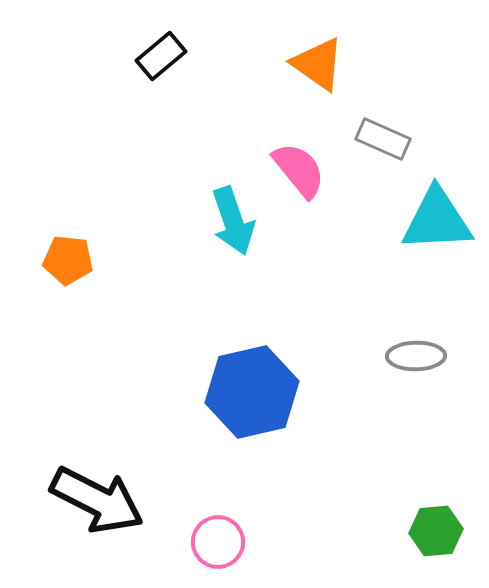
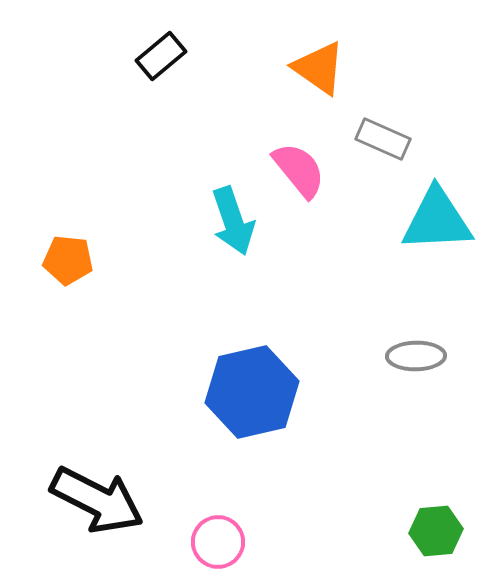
orange triangle: moved 1 px right, 4 px down
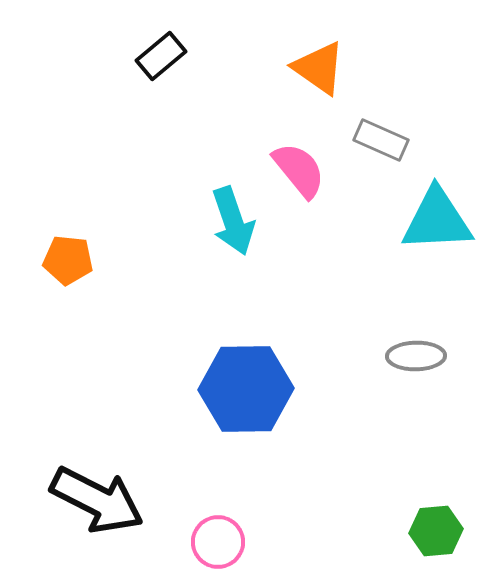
gray rectangle: moved 2 px left, 1 px down
blue hexagon: moved 6 px left, 3 px up; rotated 12 degrees clockwise
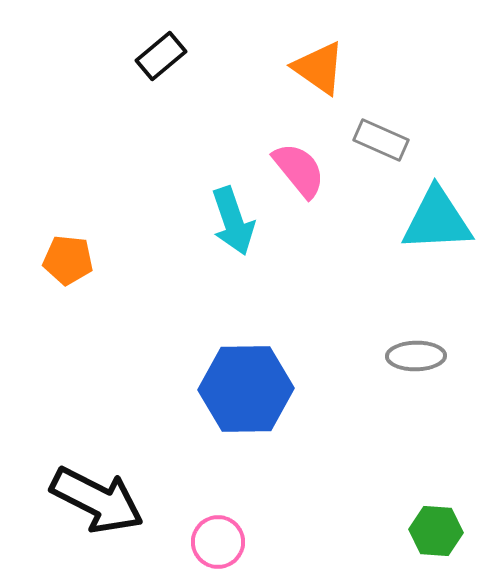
green hexagon: rotated 9 degrees clockwise
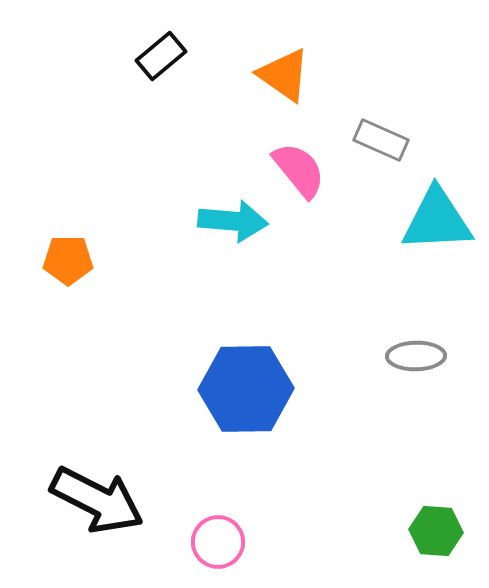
orange triangle: moved 35 px left, 7 px down
cyan arrow: rotated 66 degrees counterclockwise
orange pentagon: rotated 6 degrees counterclockwise
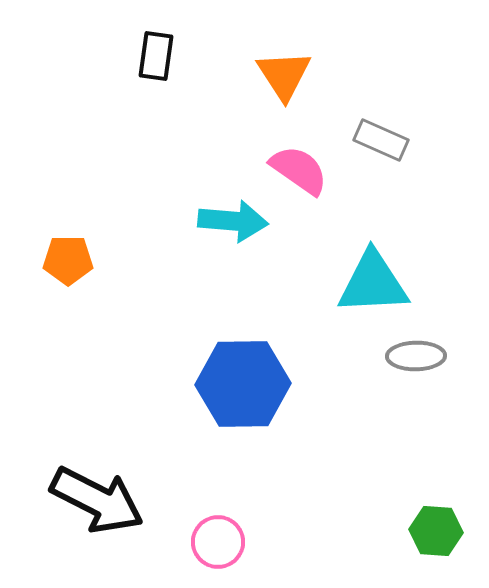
black rectangle: moved 5 px left; rotated 42 degrees counterclockwise
orange triangle: rotated 22 degrees clockwise
pink semicircle: rotated 16 degrees counterclockwise
cyan triangle: moved 64 px left, 63 px down
blue hexagon: moved 3 px left, 5 px up
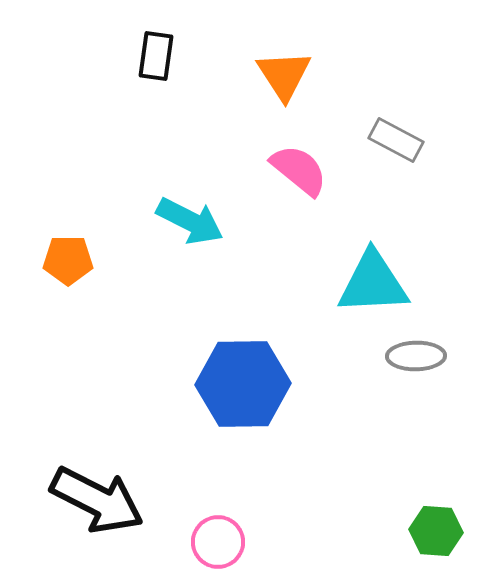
gray rectangle: moved 15 px right; rotated 4 degrees clockwise
pink semicircle: rotated 4 degrees clockwise
cyan arrow: moved 43 px left; rotated 22 degrees clockwise
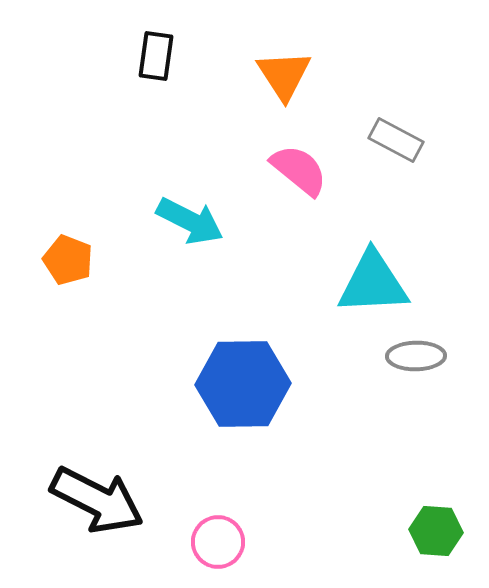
orange pentagon: rotated 21 degrees clockwise
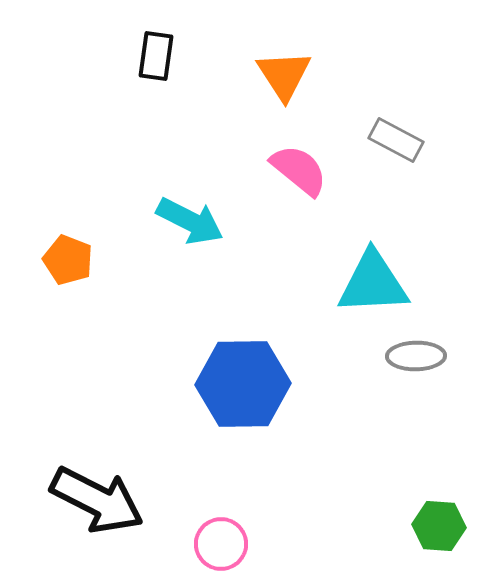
green hexagon: moved 3 px right, 5 px up
pink circle: moved 3 px right, 2 px down
